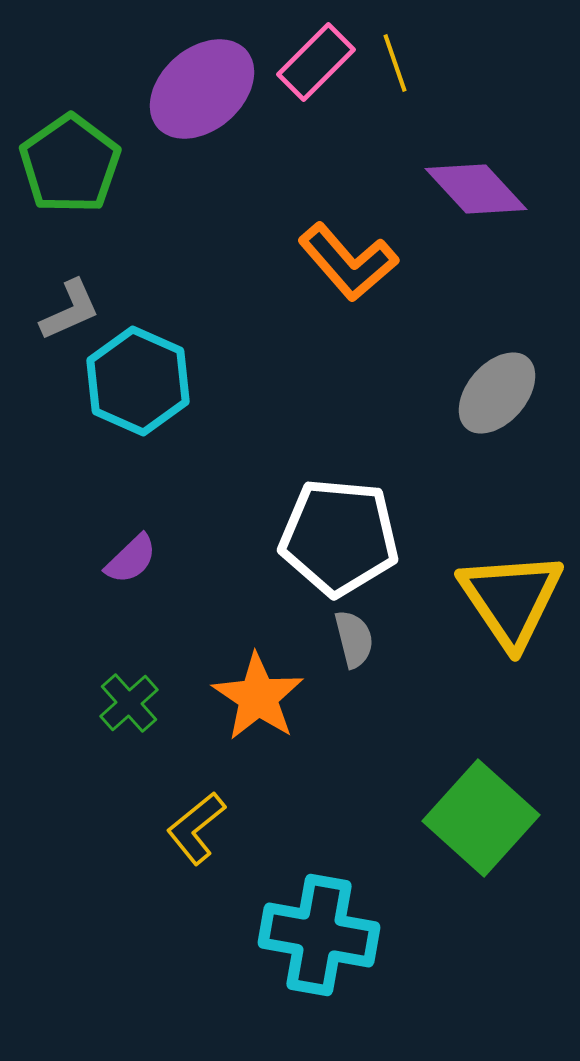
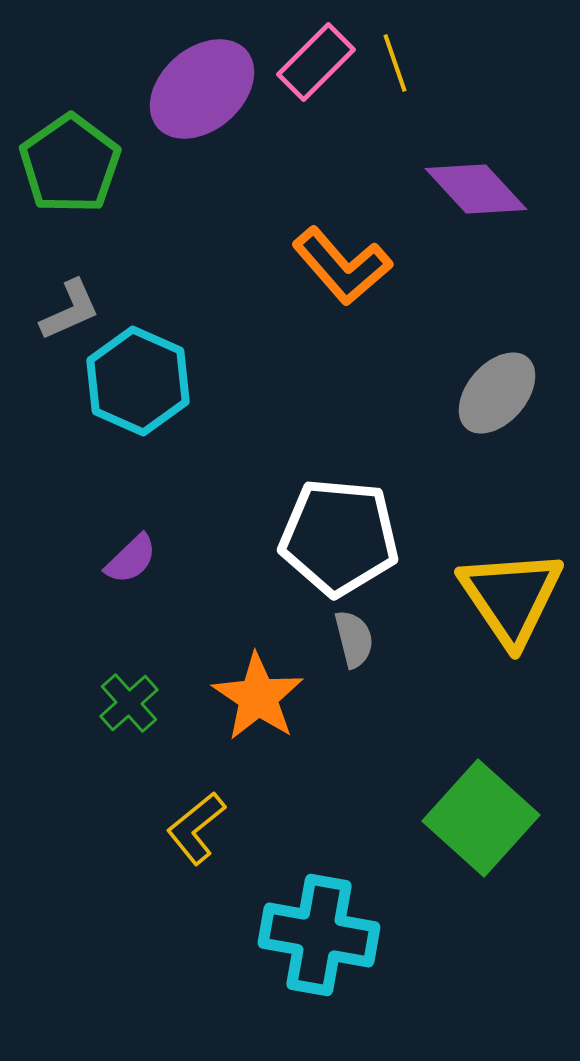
orange L-shape: moved 6 px left, 4 px down
yellow triangle: moved 2 px up
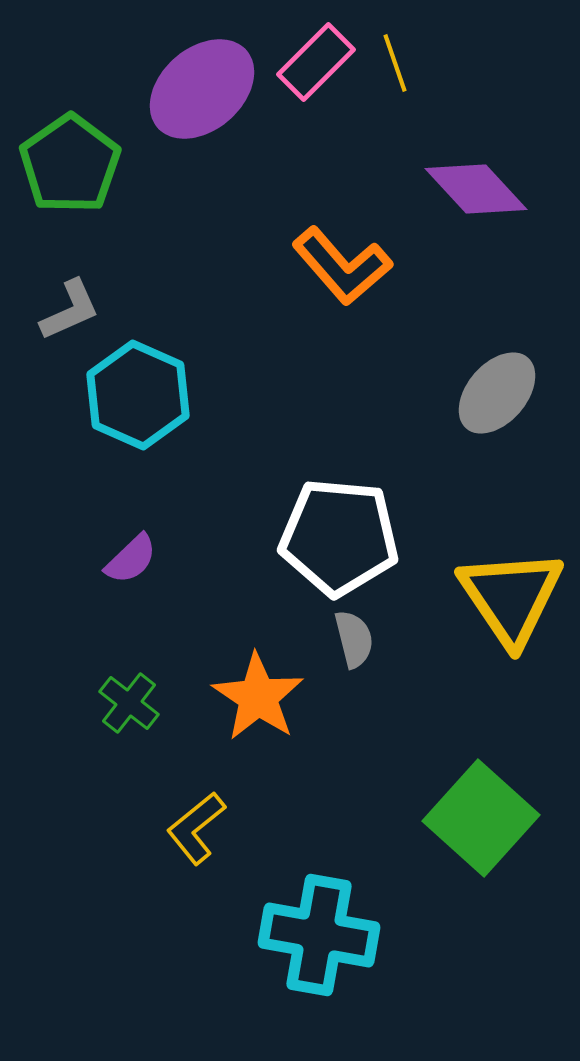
cyan hexagon: moved 14 px down
green cross: rotated 10 degrees counterclockwise
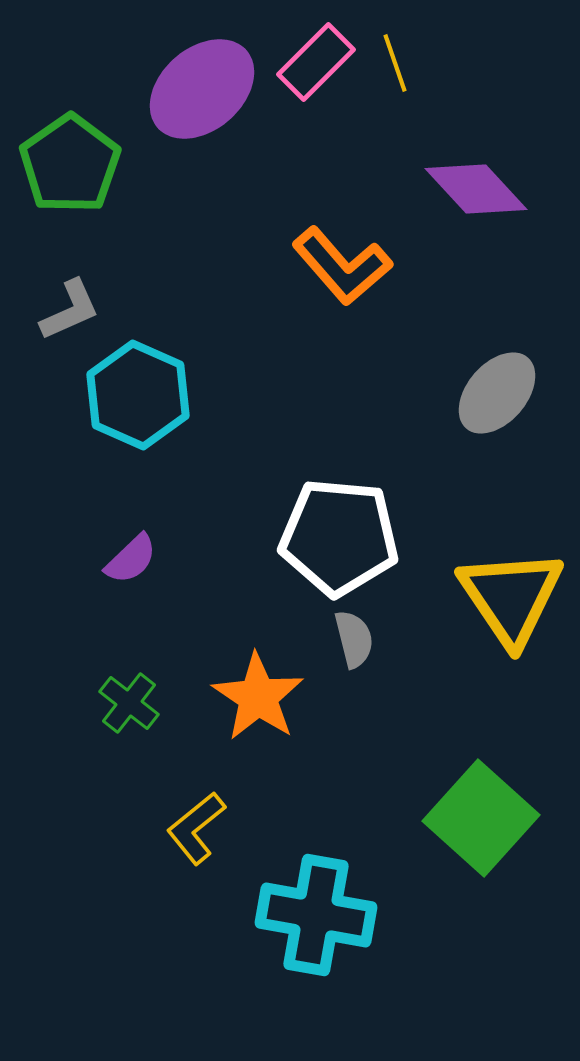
cyan cross: moved 3 px left, 20 px up
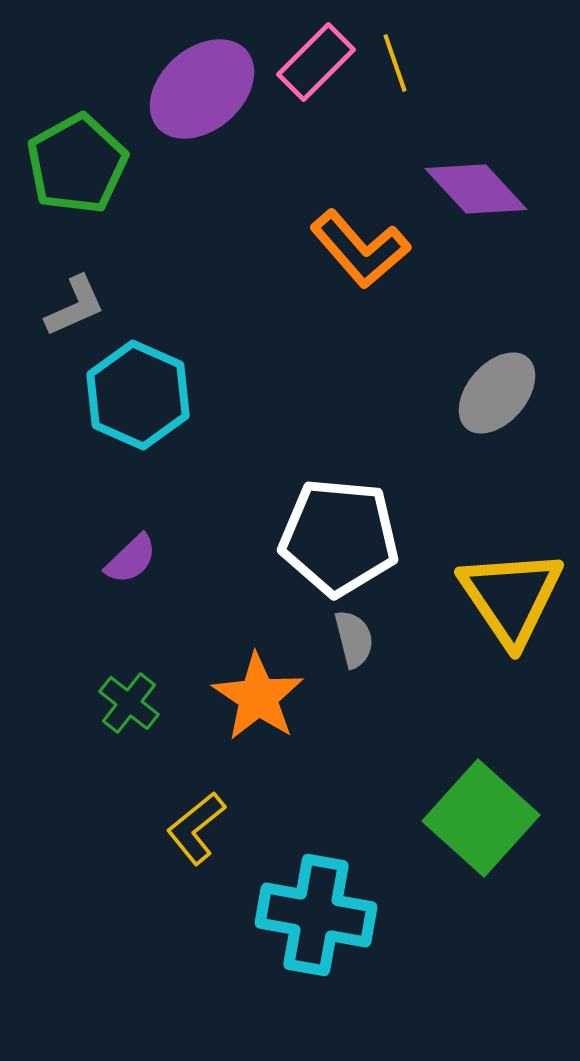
green pentagon: moved 7 px right; rotated 6 degrees clockwise
orange L-shape: moved 18 px right, 17 px up
gray L-shape: moved 5 px right, 4 px up
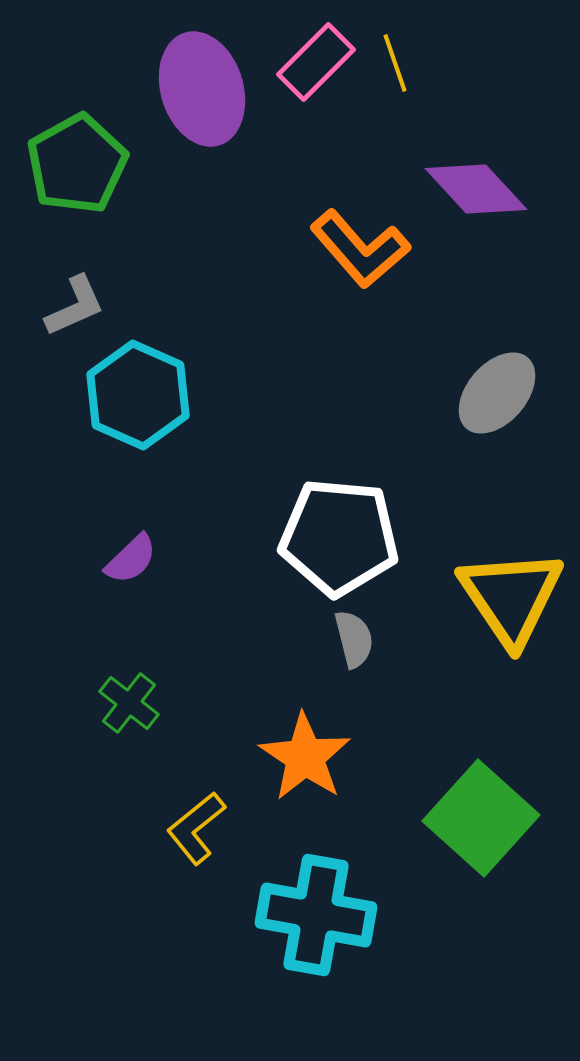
purple ellipse: rotated 66 degrees counterclockwise
orange star: moved 47 px right, 60 px down
